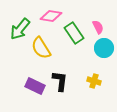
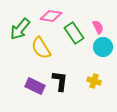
cyan circle: moved 1 px left, 1 px up
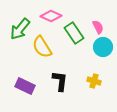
pink diamond: rotated 15 degrees clockwise
yellow semicircle: moved 1 px right, 1 px up
purple rectangle: moved 10 px left
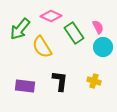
purple rectangle: rotated 18 degrees counterclockwise
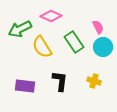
green arrow: rotated 25 degrees clockwise
green rectangle: moved 9 px down
